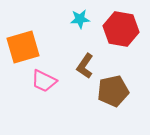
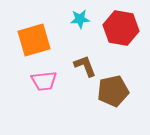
red hexagon: moved 1 px up
orange square: moved 11 px right, 7 px up
brown L-shape: rotated 125 degrees clockwise
pink trapezoid: rotated 32 degrees counterclockwise
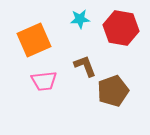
orange square: rotated 8 degrees counterclockwise
brown pentagon: rotated 8 degrees counterclockwise
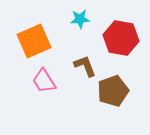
red hexagon: moved 10 px down
orange square: moved 1 px down
pink trapezoid: rotated 64 degrees clockwise
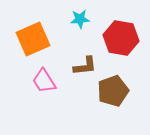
orange square: moved 1 px left, 2 px up
brown L-shape: rotated 105 degrees clockwise
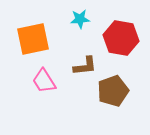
orange square: rotated 12 degrees clockwise
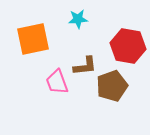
cyan star: moved 2 px left
red hexagon: moved 7 px right, 8 px down
pink trapezoid: moved 13 px right, 1 px down; rotated 12 degrees clockwise
brown pentagon: moved 1 px left, 5 px up
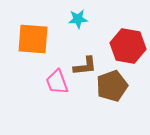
orange square: rotated 16 degrees clockwise
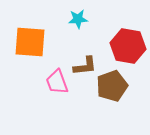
orange square: moved 3 px left, 3 px down
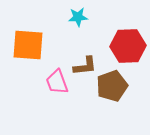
cyan star: moved 2 px up
orange square: moved 2 px left, 3 px down
red hexagon: rotated 12 degrees counterclockwise
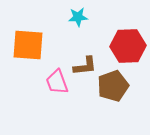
brown pentagon: moved 1 px right
